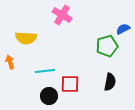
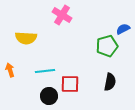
orange arrow: moved 8 px down
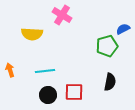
yellow semicircle: moved 6 px right, 4 px up
red square: moved 4 px right, 8 px down
black circle: moved 1 px left, 1 px up
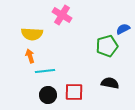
orange arrow: moved 20 px right, 14 px up
black semicircle: moved 1 px down; rotated 90 degrees counterclockwise
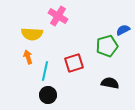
pink cross: moved 4 px left, 1 px down
blue semicircle: moved 1 px down
orange arrow: moved 2 px left, 1 px down
cyan line: rotated 72 degrees counterclockwise
red square: moved 29 px up; rotated 18 degrees counterclockwise
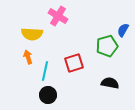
blue semicircle: rotated 32 degrees counterclockwise
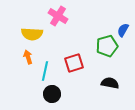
black circle: moved 4 px right, 1 px up
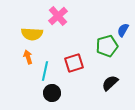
pink cross: rotated 18 degrees clockwise
black semicircle: rotated 54 degrees counterclockwise
black circle: moved 1 px up
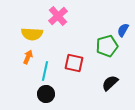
orange arrow: rotated 40 degrees clockwise
red square: rotated 30 degrees clockwise
black circle: moved 6 px left, 1 px down
